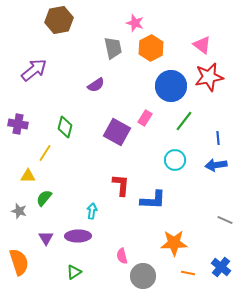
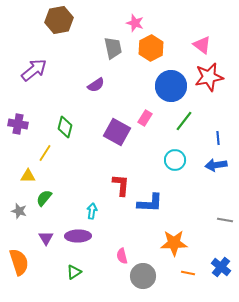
blue L-shape: moved 3 px left, 3 px down
gray line: rotated 14 degrees counterclockwise
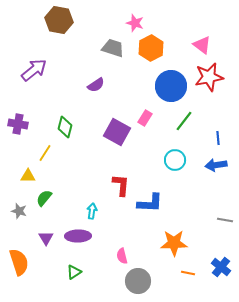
brown hexagon: rotated 20 degrees clockwise
gray trapezoid: rotated 60 degrees counterclockwise
gray circle: moved 5 px left, 5 px down
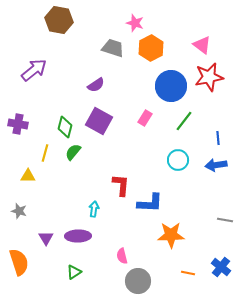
purple square: moved 18 px left, 11 px up
yellow line: rotated 18 degrees counterclockwise
cyan circle: moved 3 px right
green semicircle: moved 29 px right, 46 px up
cyan arrow: moved 2 px right, 2 px up
orange star: moved 3 px left, 8 px up
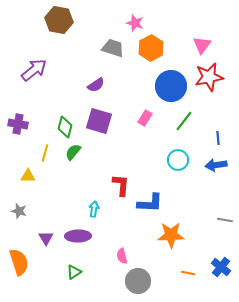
pink triangle: rotated 30 degrees clockwise
purple square: rotated 12 degrees counterclockwise
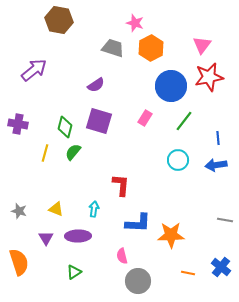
yellow triangle: moved 28 px right, 33 px down; rotated 21 degrees clockwise
blue L-shape: moved 12 px left, 20 px down
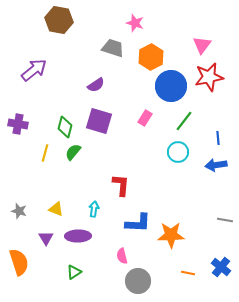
orange hexagon: moved 9 px down
cyan circle: moved 8 px up
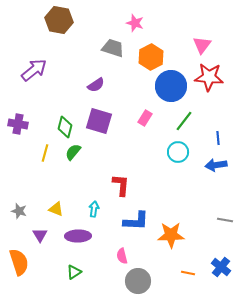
red star: rotated 16 degrees clockwise
blue L-shape: moved 2 px left, 2 px up
purple triangle: moved 6 px left, 3 px up
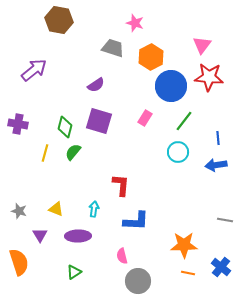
orange star: moved 13 px right, 10 px down
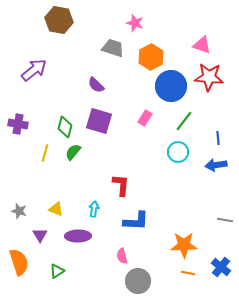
pink triangle: rotated 48 degrees counterclockwise
purple semicircle: rotated 78 degrees clockwise
green triangle: moved 17 px left, 1 px up
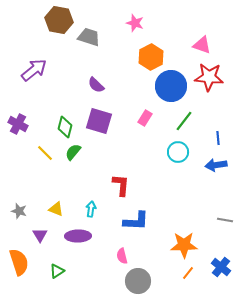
gray trapezoid: moved 24 px left, 11 px up
purple cross: rotated 18 degrees clockwise
yellow line: rotated 60 degrees counterclockwise
cyan arrow: moved 3 px left
orange line: rotated 64 degrees counterclockwise
